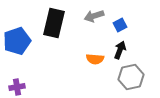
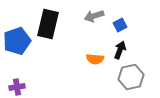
black rectangle: moved 6 px left, 1 px down
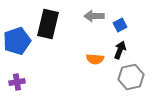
gray arrow: rotated 18 degrees clockwise
purple cross: moved 5 px up
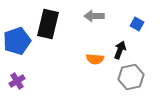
blue square: moved 17 px right, 1 px up; rotated 32 degrees counterclockwise
purple cross: moved 1 px up; rotated 21 degrees counterclockwise
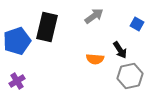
gray arrow: rotated 144 degrees clockwise
black rectangle: moved 1 px left, 3 px down
black arrow: rotated 126 degrees clockwise
gray hexagon: moved 1 px left, 1 px up
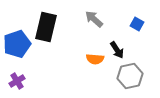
gray arrow: moved 3 px down; rotated 102 degrees counterclockwise
black rectangle: moved 1 px left
blue pentagon: moved 3 px down
black arrow: moved 3 px left
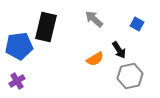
blue pentagon: moved 2 px right, 2 px down; rotated 12 degrees clockwise
black arrow: moved 2 px right
orange semicircle: rotated 36 degrees counterclockwise
